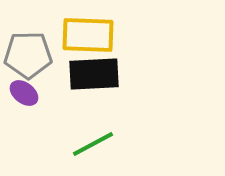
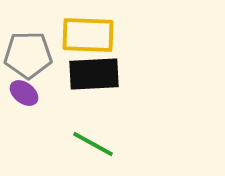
green line: rotated 57 degrees clockwise
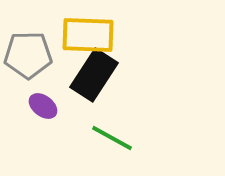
black rectangle: moved 1 px down; rotated 54 degrees counterclockwise
purple ellipse: moved 19 px right, 13 px down
green line: moved 19 px right, 6 px up
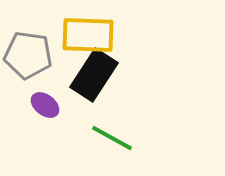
gray pentagon: rotated 9 degrees clockwise
purple ellipse: moved 2 px right, 1 px up
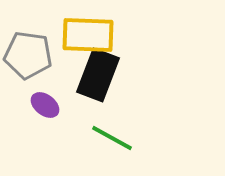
black rectangle: moved 4 px right; rotated 12 degrees counterclockwise
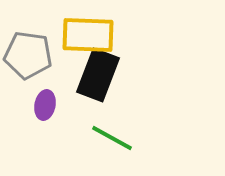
purple ellipse: rotated 64 degrees clockwise
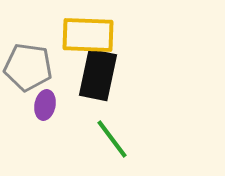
gray pentagon: moved 12 px down
black rectangle: rotated 9 degrees counterclockwise
green line: moved 1 px down; rotated 24 degrees clockwise
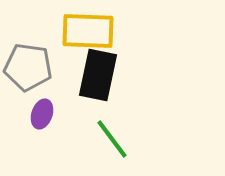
yellow rectangle: moved 4 px up
purple ellipse: moved 3 px left, 9 px down; rotated 8 degrees clockwise
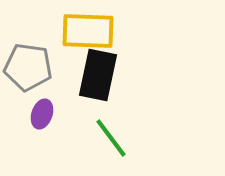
green line: moved 1 px left, 1 px up
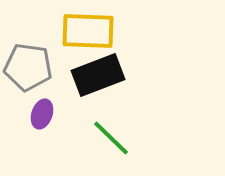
black rectangle: rotated 57 degrees clockwise
green line: rotated 9 degrees counterclockwise
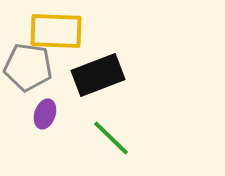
yellow rectangle: moved 32 px left
purple ellipse: moved 3 px right
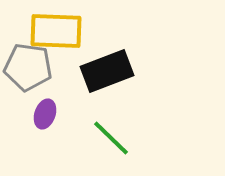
black rectangle: moved 9 px right, 4 px up
